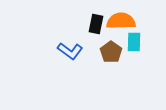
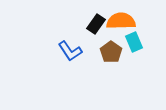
black rectangle: rotated 24 degrees clockwise
cyan rectangle: rotated 24 degrees counterclockwise
blue L-shape: rotated 20 degrees clockwise
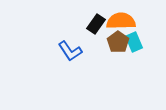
brown pentagon: moved 7 px right, 10 px up
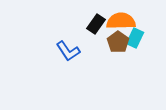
cyan rectangle: moved 1 px right, 4 px up; rotated 48 degrees clockwise
blue L-shape: moved 2 px left
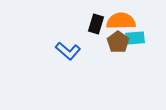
black rectangle: rotated 18 degrees counterclockwise
cyan rectangle: rotated 60 degrees clockwise
blue L-shape: rotated 15 degrees counterclockwise
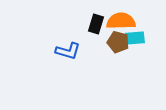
brown pentagon: rotated 20 degrees counterclockwise
blue L-shape: rotated 25 degrees counterclockwise
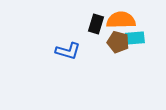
orange semicircle: moved 1 px up
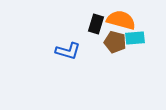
orange semicircle: rotated 16 degrees clockwise
brown pentagon: moved 3 px left
